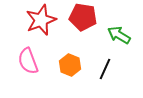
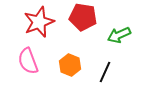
red star: moved 2 px left, 2 px down
green arrow: rotated 55 degrees counterclockwise
black line: moved 3 px down
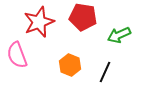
pink semicircle: moved 11 px left, 6 px up
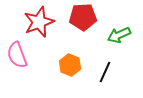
red pentagon: rotated 12 degrees counterclockwise
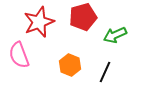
red pentagon: rotated 12 degrees counterclockwise
green arrow: moved 4 px left
pink semicircle: moved 2 px right
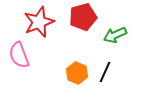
orange hexagon: moved 7 px right, 8 px down
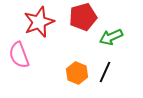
green arrow: moved 4 px left, 2 px down
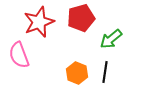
red pentagon: moved 2 px left, 1 px down
green arrow: moved 2 px down; rotated 15 degrees counterclockwise
black line: rotated 15 degrees counterclockwise
